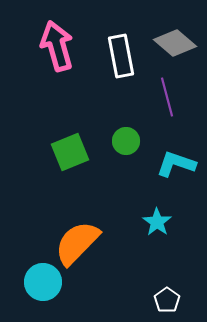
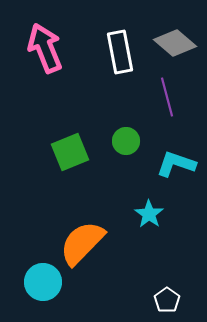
pink arrow: moved 12 px left, 2 px down; rotated 6 degrees counterclockwise
white rectangle: moved 1 px left, 4 px up
cyan star: moved 8 px left, 8 px up
orange semicircle: moved 5 px right
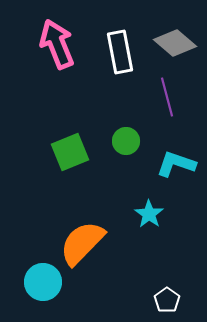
pink arrow: moved 12 px right, 4 px up
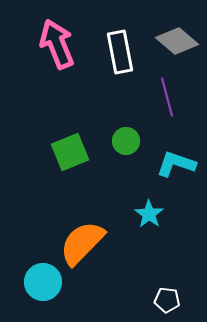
gray diamond: moved 2 px right, 2 px up
white pentagon: rotated 30 degrees counterclockwise
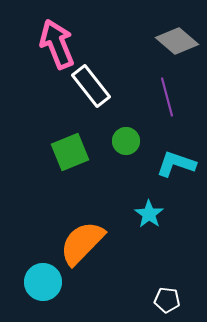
white rectangle: moved 29 px left, 34 px down; rotated 27 degrees counterclockwise
